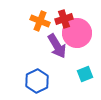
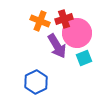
cyan square: moved 1 px left, 16 px up
blue hexagon: moved 1 px left, 1 px down
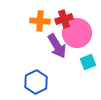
orange cross: rotated 18 degrees counterclockwise
cyan square: moved 4 px right, 4 px down
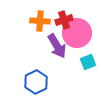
red cross: moved 1 px down
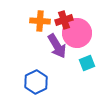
cyan square: moved 1 px left, 1 px down
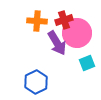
orange cross: moved 3 px left
purple arrow: moved 3 px up
